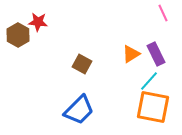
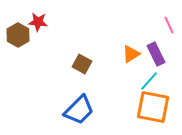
pink line: moved 6 px right, 12 px down
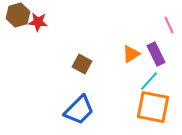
brown hexagon: moved 20 px up; rotated 15 degrees clockwise
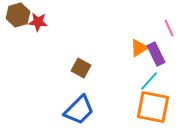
pink line: moved 3 px down
orange triangle: moved 8 px right, 6 px up
brown square: moved 1 px left, 4 px down
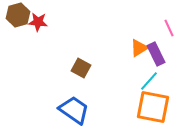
blue trapezoid: moved 5 px left; rotated 100 degrees counterclockwise
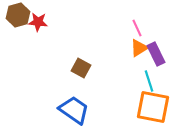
pink line: moved 32 px left
cyan line: rotated 60 degrees counterclockwise
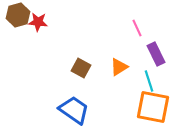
orange triangle: moved 20 px left, 19 px down
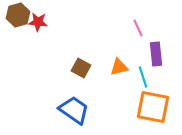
pink line: moved 1 px right
purple rectangle: rotated 20 degrees clockwise
orange triangle: rotated 18 degrees clockwise
cyan line: moved 6 px left, 4 px up
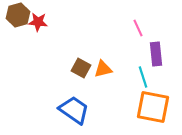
orange triangle: moved 16 px left, 2 px down
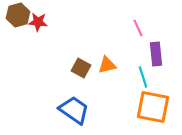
orange triangle: moved 4 px right, 4 px up
